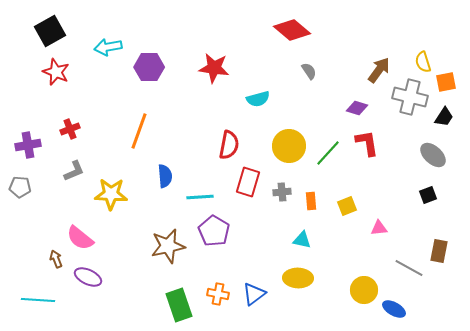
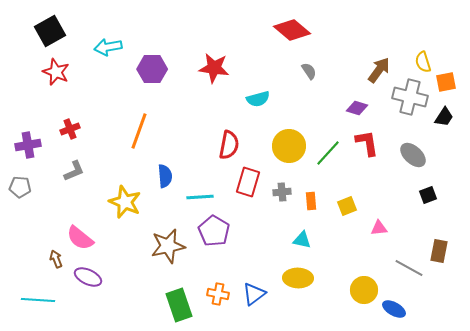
purple hexagon at (149, 67): moved 3 px right, 2 px down
gray ellipse at (433, 155): moved 20 px left
yellow star at (111, 194): moved 14 px right, 8 px down; rotated 20 degrees clockwise
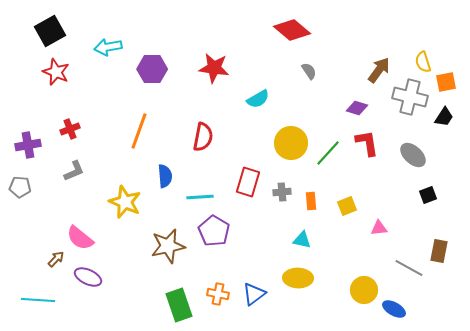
cyan semicircle at (258, 99): rotated 15 degrees counterclockwise
red semicircle at (229, 145): moved 26 px left, 8 px up
yellow circle at (289, 146): moved 2 px right, 3 px up
brown arrow at (56, 259): rotated 66 degrees clockwise
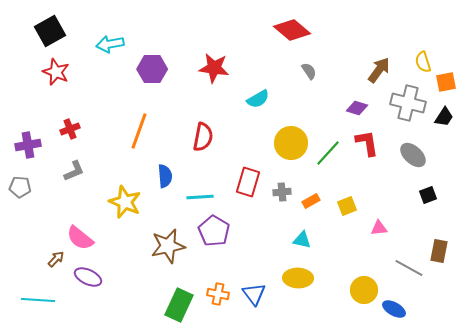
cyan arrow at (108, 47): moved 2 px right, 3 px up
gray cross at (410, 97): moved 2 px left, 6 px down
orange rectangle at (311, 201): rotated 66 degrees clockwise
blue triangle at (254, 294): rotated 30 degrees counterclockwise
green rectangle at (179, 305): rotated 44 degrees clockwise
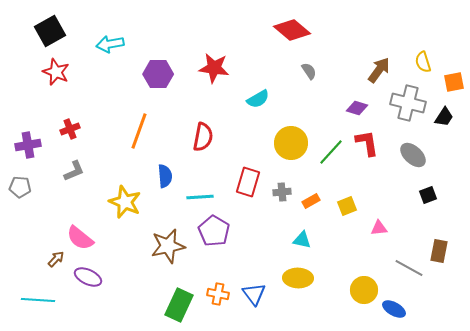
purple hexagon at (152, 69): moved 6 px right, 5 px down
orange square at (446, 82): moved 8 px right
green line at (328, 153): moved 3 px right, 1 px up
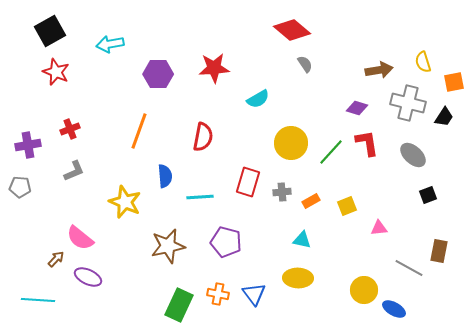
red star at (214, 68): rotated 12 degrees counterclockwise
brown arrow at (379, 70): rotated 44 degrees clockwise
gray semicircle at (309, 71): moved 4 px left, 7 px up
purple pentagon at (214, 231): moved 12 px right, 11 px down; rotated 16 degrees counterclockwise
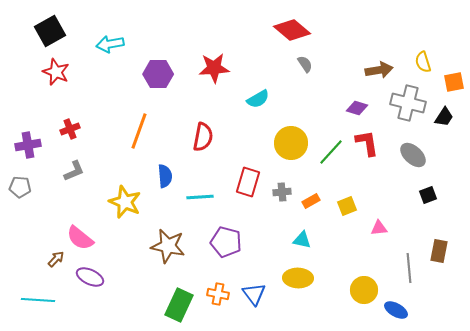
brown star at (168, 246): rotated 24 degrees clockwise
gray line at (409, 268): rotated 56 degrees clockwise
purple ellipse at (88, 277): moved 2 px right
blue ellipse at (394, 309): moved 2 px right, 1 px down
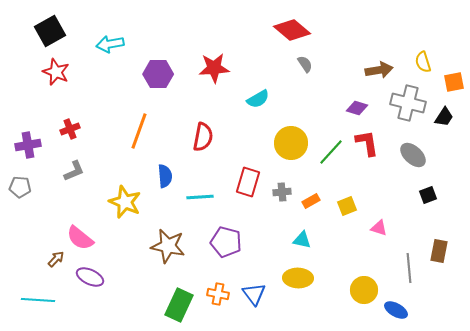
pink triangle at (379, 228): rotated 24 degrees clockwise
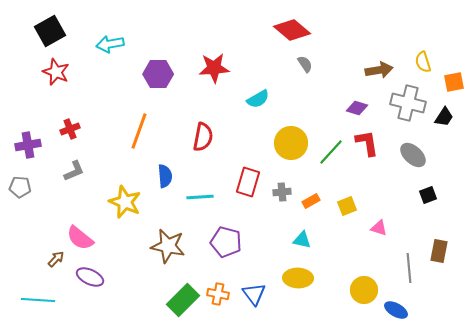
green rectangle at (179, 305): moved 4 px right, 5 px up; rotated 20 degrees clockwise
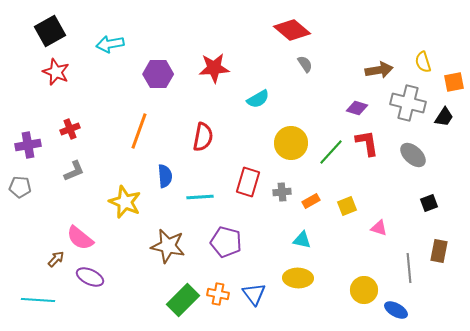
black square at (428, 195): moved 1 px right, 8 px down
